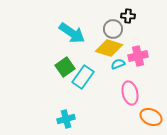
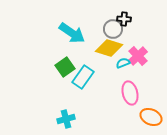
black cross: moved 4 px left, 3 px down
pink cross: rotated 30 degrees counterclockwise
cyan semicircle: moved 5 px right, 1 px up
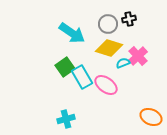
black cross: moved 5 px right; rotated 16 degrees counterclockwise
gray circle: moved 5 px left, 5 px up
cyan rectangle: moved 1 px left; rotated 65 degrees counterclockwise
pink ellipse: moved 24 px left, 8 px up; rotated 40 degrees counterclockwise
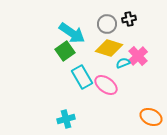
gray circle: moved 1 px left
green square: moved 16 px up
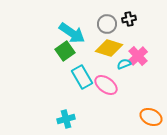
cyan semicircle: moved 1 px right, 1 px down
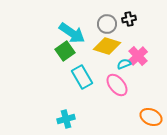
yellow diamond: moved 2 px left, 2 px up
pink ellipse: moved 11 px right; rotated 15 degrees clockwise
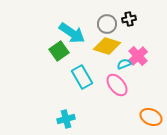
green square: moved 6 px left
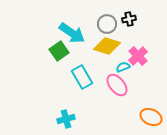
cyan semicircle: moved 1 px left, 3 px down
